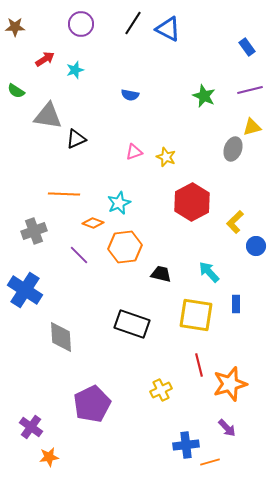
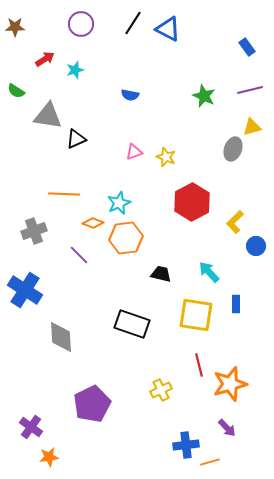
orange hexagon at (125, 247): moved 1 px right, 9 px up
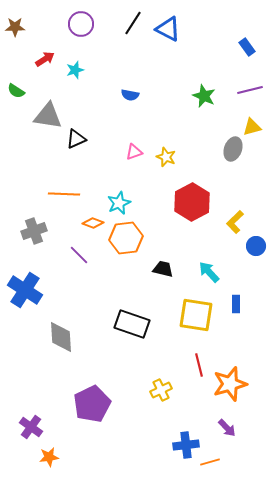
black trapezoid at (161, 274): moved 2 px right, 5 px up
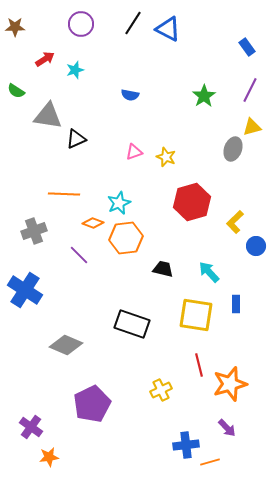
purple line at (250, 90): rotated 50 degrees counterclockwise
green star at (204, 96): rotated 15 degrees clockwise
red hexagon at (192, 202): rotated 12 degrees clockwise
gray diamond at (61, 337): moved 5 px right, 8 px down; rotated 64 degrees counterclockwise
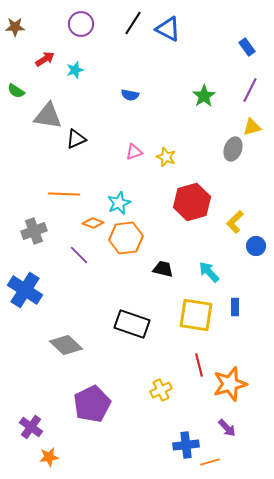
blue rectangle at (236, 304): moved 1 px left, 3 px down
gray diamond at (66, 345): rotated 20 degrees clockwise
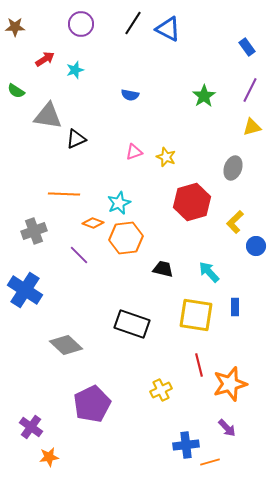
gray ellipse at (233, 149): moved 19 px down
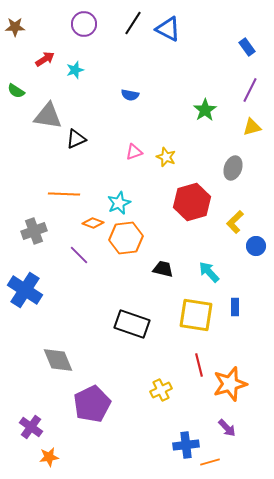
purple circle at (81, 24): moved 3 px right
green star at (204, 96): moved 1 px right, 14 px down
gray diamond at (66, 345): moved 8 px left, 15 px down; rotated 24 degrees clockwise
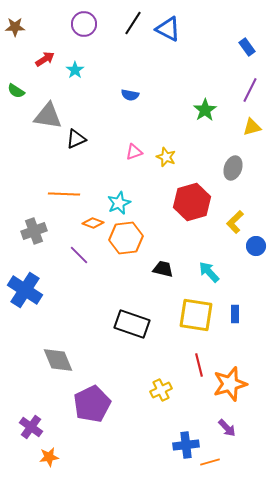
cyan star at (75, 70): rotated 18 degrees counterclockwise
blue rectangle at (235, 307): moved 7 px down
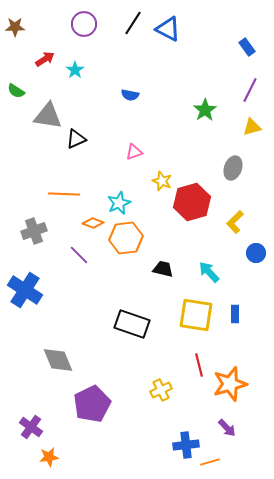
yellow star at (166, 157): moved 4 px left, 24 px down
blue circle at (256, 246): moved 7 px down
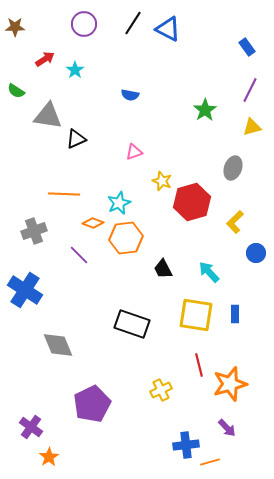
black trapezoid at (163, 269): rotated 130 degrees counterclockwise
gray diamond at (58, 360): moved 15 px up
orange star at (49, 457): rotated 24 degrees counterclockwise
